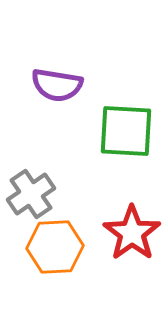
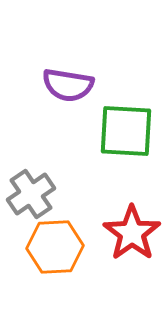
purple semicircle: moved 11 px right
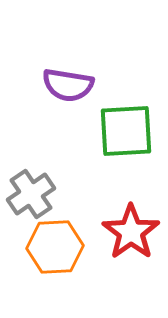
green square: rotated 6 degrees counterclockwise
red star: moved 1 px left, 1 px up
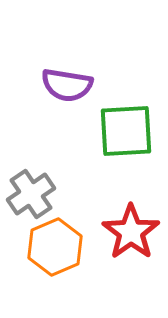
purple semicircle: moved 1 px left
orange hexagon: rotated 20 degrees counterclockwise
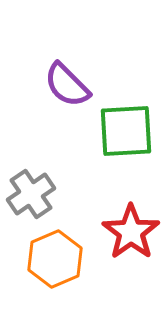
purple semicircle: rotated 36 degrees clockwise
orange hexagon: moved 12 px down
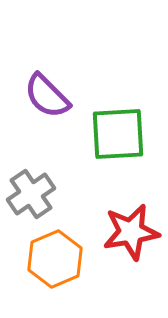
purple semicircle: moved 20 px left, 11 px down
green square: moved 8 px left, 3 px down
red star: rotated 26 degrees clockwise
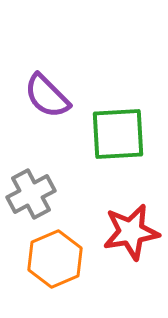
gray cross: rotated 6 degrees clockwise
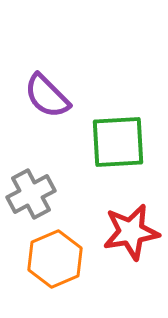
green square: moved 8 px down
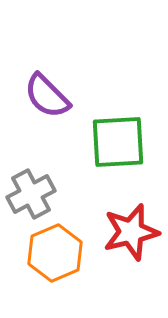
red star: rotated 4 degrees counterclockwise
orange hexagon: moved 6 px up
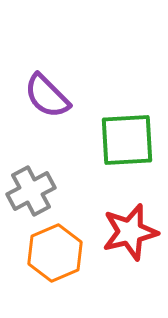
green square: moved 9 px right, 2 px up
gray cross: moved 3 px up
red star: moved 1 px left
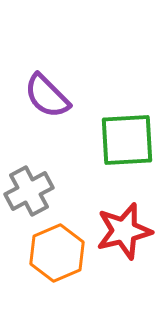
gray cross: moved 2 px left
red star: moved 6 px left, 1 px up
orange hexagon: moved 2 px right
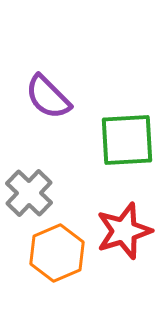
purple semicircle: moved 1 px right, 1 px down
gray cross: moved 2 px down; rotated 18 degrees counterclockwise
red star: rotated 4 degrees counterclockwise
